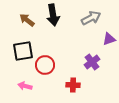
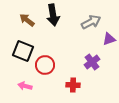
gray arrow: moved 4 px down
black square: rotated 30 degrees clockwise
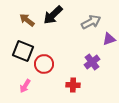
black arrow: rotated 55 degrees clockwise
red circle: moved 1 px left, 1 px up
pink arrow: rotated 72 degrees counterclockwise
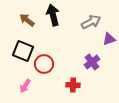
black arrow: rotated 120 degrees clockwise
